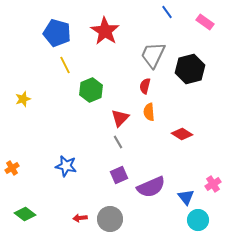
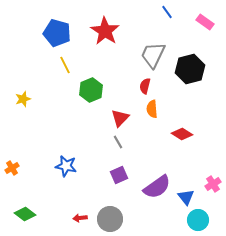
orange semicircle: moved 3 px right, 3 px up
purple semicircle: moved 6 px right; rotated 12 degrees counterclockwise
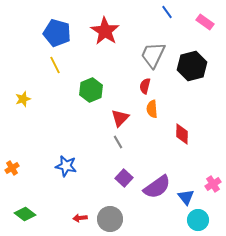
yellow line: moved 10 px left
black hexagon: moved 2 px right, 3 px up
red diamond: rotated 60 degrees clockwise
purple square: moved 5 px right, 3 px down; rotated 24 degrees counterclockwise
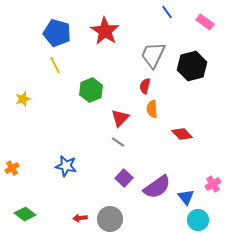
red diamond: rotated 45 degrees counterclockwise
gray line: rotated 24 degrees counterclockwise
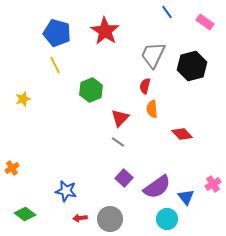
blue star: moved 25 px down
cyan circle: moved 31 px left, 1 px up
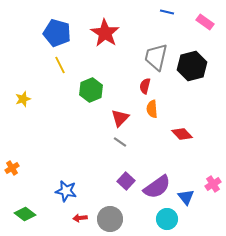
blue line: rotated 40 degrees counterclockwise
red star: moved 2 px down
gray trapezoid: moved 3 px right, 2 px down; rotated 12 degrees counterclockwise
yellow line: moved 5 px right
gray line: moved 2 px right
purple square: moved 2 px right, 3 px down
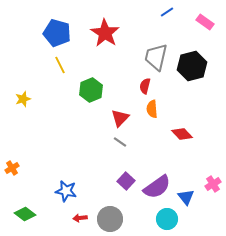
blue line: rotated 48 degrees counterclockwise
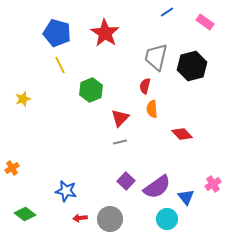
gray line: rotated 48 degrees counterclockwise
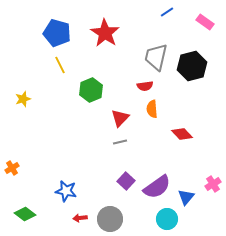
red semicircle: rotated 112 degrees counterclockwise
blue triangle: rotated 18 degrees clockwise
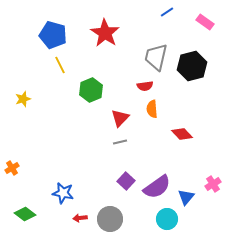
blue pentagon: moved 4 px left, 2 px down
blue star: moved 3 px left, 2 px down
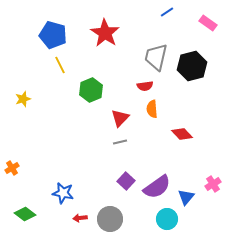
pink rectangle: moved 3 px right, 1 px down
